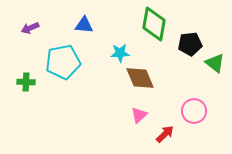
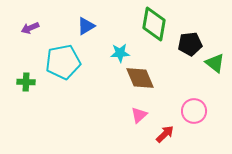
blue triangle: moved 2 px right, 1 px down; rotated 36 degrees counterclockwise
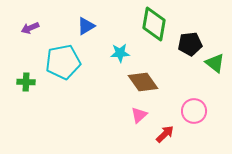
brown diamond: moved 3 px right, 4 px down; rotated 12 degrees counterclockwise
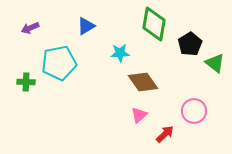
black pentagon: rotated 25 degrees counterclockwise
cyan pentagon: moved 4 px left, 1 px down
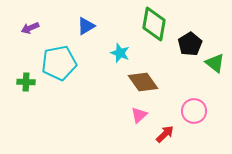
cyan star: rotated 24 degrees clockwise
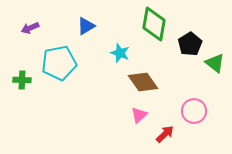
green cross: moved 4 px left, 2 px up
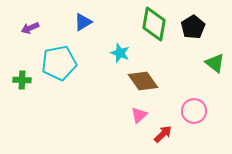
blue triangle: moved 3 px left, 4 px up
black pentagon: moved 3 px right, 17 px up
brown diamond: moved 1 px up
red arrow: moved 2 px left
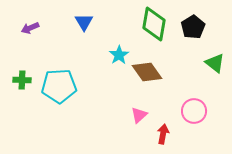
blue triangle: moved 1 px right; rotated 30 degrees counterclockwise
cyan star: moved 1 px left, 2 px down; rotated 18 degrees clockwise
cyan pentagon: moved 23 px down; rotated 8 degrees clockwise
brown diamond: moved 4 px right, 9 px up
red arrow: rotated 36 degrees counterclockwise
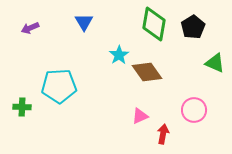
green triangle: rotated 15 degrees counterclockwise
green cross: moved 27 px down
pink circle: moved 1 px up
pink triangle: moved 1 px right, 1 px down; rotated 18 degrees clockwise
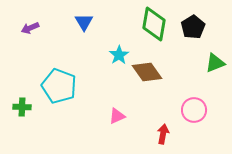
green triangle: rotated 45 degrees counterclockwise
cyan pentagon: rotated 24 degrees clockwise
pink triangle: moved 23 px left
